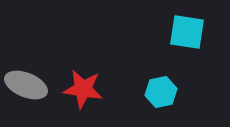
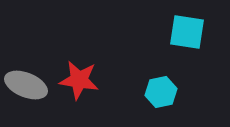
red star: moved 4 px left, 9 px up
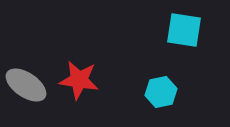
cyan square: moved 3 px left, 2 px up
gray ellipse: rotated 12 degrees clockwise
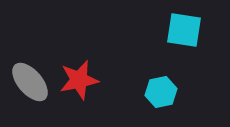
red star: rotated 21 degrees counterclockwise
gray ellipse: moved 4 px right, 3 px up; rotated 15 degrees clockwise
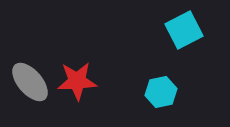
cyan square: rotated 36 degrees counterclockwise
red star: moved 2 px left, 1 px down; rotated 9 degrees clockwise
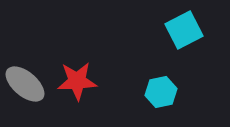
gray ellipse: moved 5 px left, 2 px down; rotated 9 degrees counterclockwise
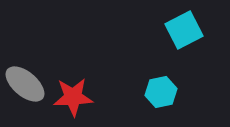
red star: moved 4 px left, 16 px down
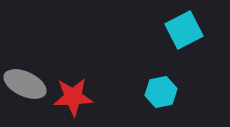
gray ellipse: rotated 15 degrees counterclockwise
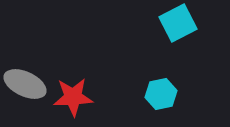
cyan square: moved 6 px left, 7 px up
cyan hexagon: moved 2 px down
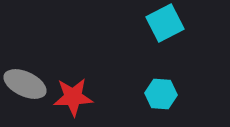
cyan square: moved 13 px left
cyan hexagon: rotated 16 degrees clockwise
